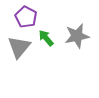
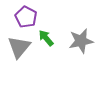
gray star: moved 4 px right, 5 px down
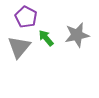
gray star: moved 4 px left, 6 px up
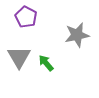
green arrow: moved 25 px down
gray triangle: moved 10 px down; rotated 10 degrees counterclockwise
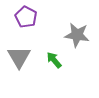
gray star: rotated 20 degrees clockwise
green arrow: moved 8 px right, 3 px up
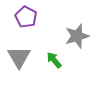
gray star: moved 1 px down; rotated 25 degrees counterclockwise
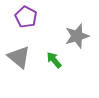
gray triangle: rotated 20 degrees counterclockwise
